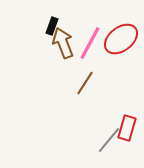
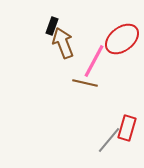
red ellipse: moved 1 px right
pink line: moved 4 px right, 18 px down
brown line: rotated 70 degrees clockwise
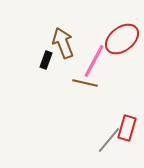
black rectangle: moved 6 px left, 34 px down
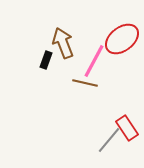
red rectangle: rotated 50 degrees counterclockwise
